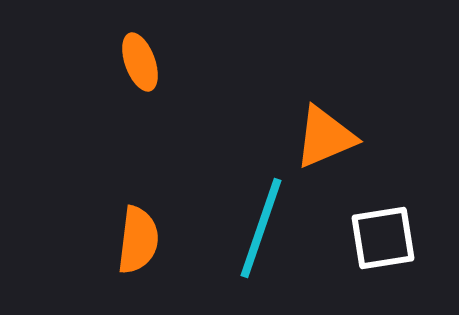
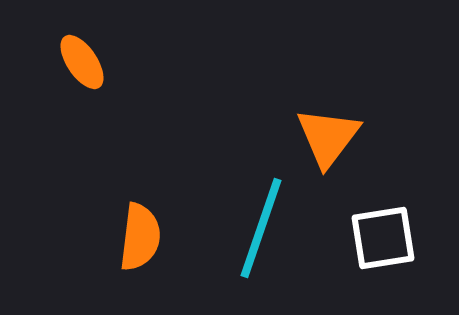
orange ellipse: moved 58 px left; rotated 14 degrees counterclockwise
orange triangle: moved 3 px right; rotated 30 degrees counterclockwise
orange semicircle: moved 2 px right, 3 px up
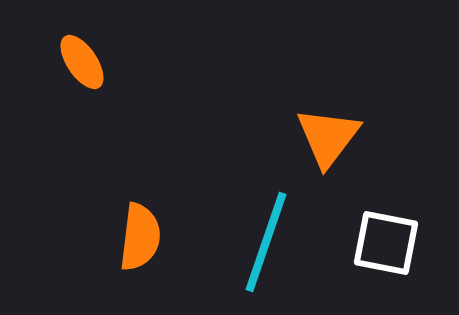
cyan line: moved 5 px right, 14 px down
white square: moved 3 px right, 5 px down; rotated 20 degrees clockwise
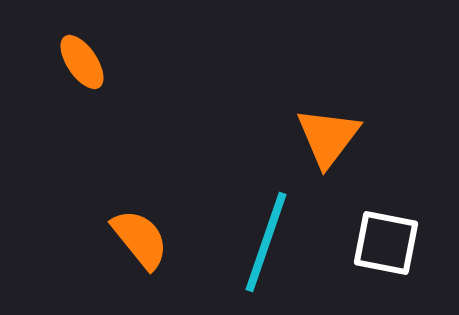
orange semicircle: moved 2 px down; rotated 46 degrees counterclockwise
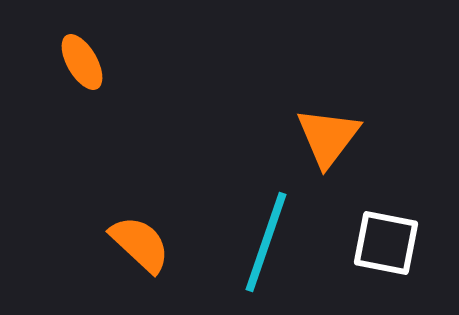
orange ellipse: rotated 4 degrees clockwise
orange semicircle: moved 5 px down; rotated 8 degrees counterclockwise
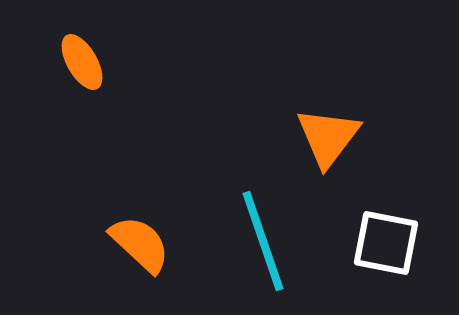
cyan line: moved 3 px left, 1 px up; rotated 38 degrees counterclockwise
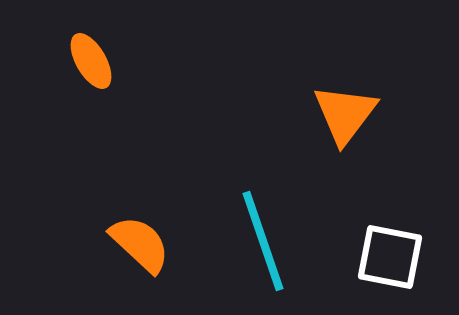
orange ellipse: moved 9 px right, 1 px up
orange triangle: moved 17 px right, 23 px up
white square: moved 4 px right, 14 px down
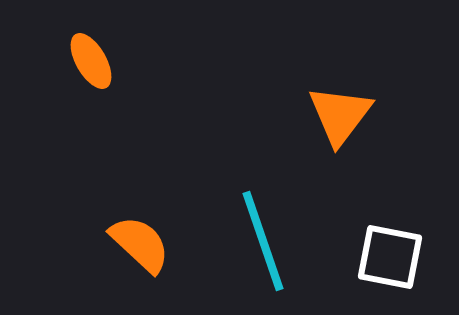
orange triangle: moved 5 px left, 1 px down
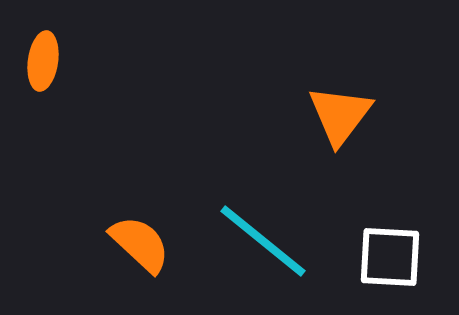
orange ellipse: moved 48 px left; rotated 38 degrees clockwise
cyan line: rotated 32 degrees counterclockwise
white square: rotated 8 degrees counterclockwise
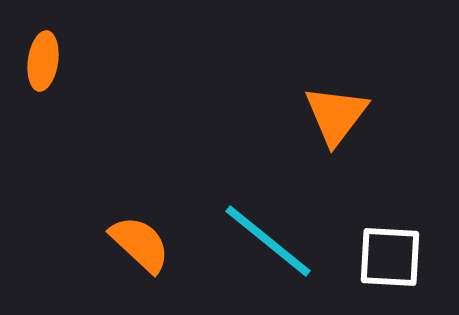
orange triangle: moved 4 px left
cyan line: moved 5 px right
